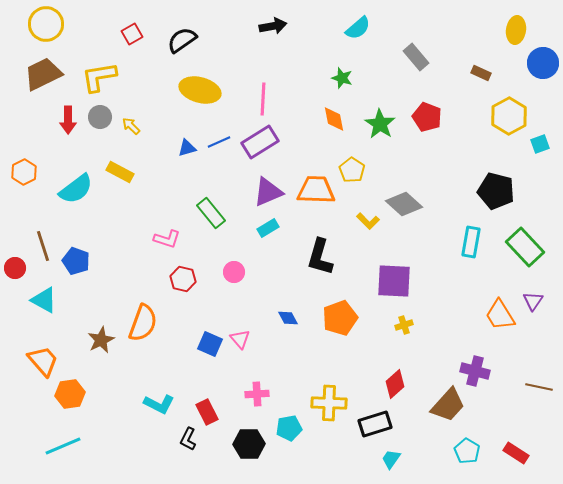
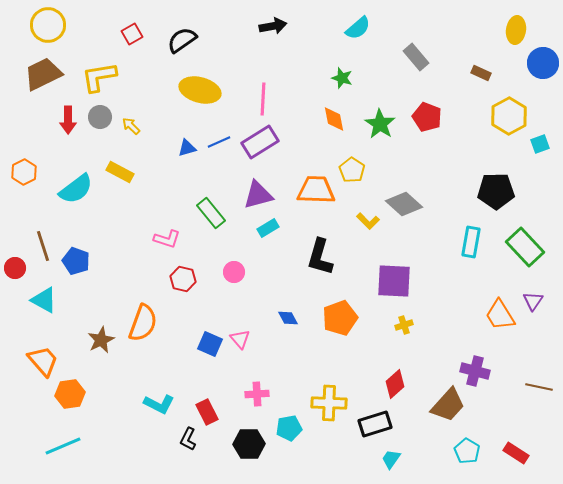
yellow circle at (46, 24): moved 2 px right, 1 px down
black pentagon at (496, 191): rotated 15 degrees counterclockwise
purple triangle at (268, 192): moved 10 px left, 3 px down; rotated 8 degrees clockwise
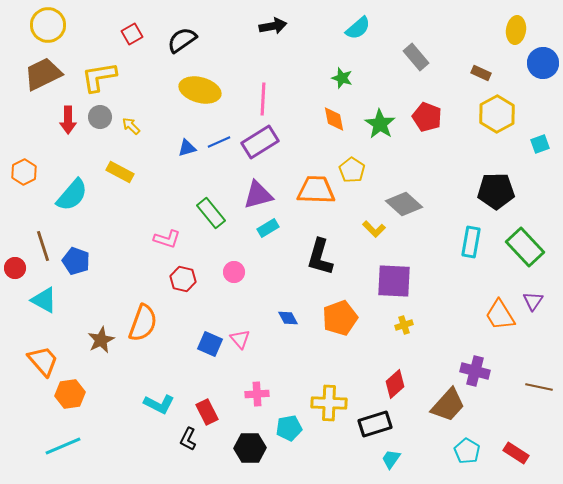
yellow hexagon at (509, 116): moved 12 px left, 2 px up
cyan semicircle at (76, 189): moved 4 px left, 6 px down; rotated 12 degrees counterclockwise
yellow L-shape at (368, 221): moved 6 px right, 8 px down
black hexagon at (249, 444): moved 1 px right, 4 px down
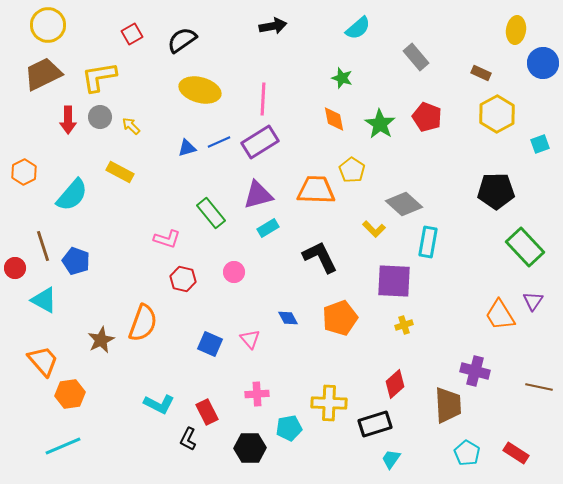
cyan rectangle at (471, 242): moved 43 px left
black L-shape at (320, 257): rotated 138 degrees clockwise
pink triangle at (240, 339): moved 10 px right
brown trapezoid at (448, 405): rotated 45 degrees counterclockwise
cyan pentagon at (467, 451): moved 2 px down
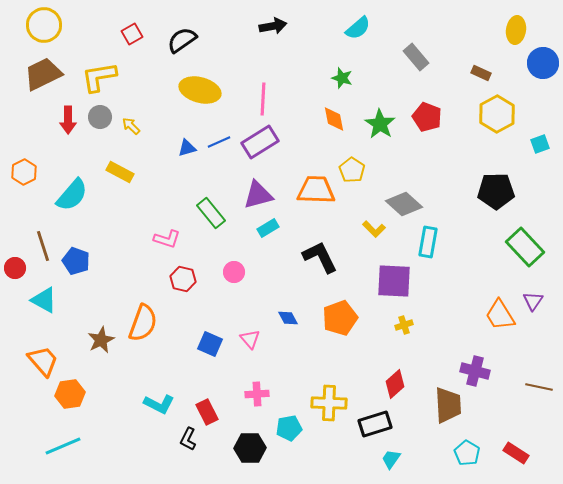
yellow circle at (48, 25): moved 4 px left
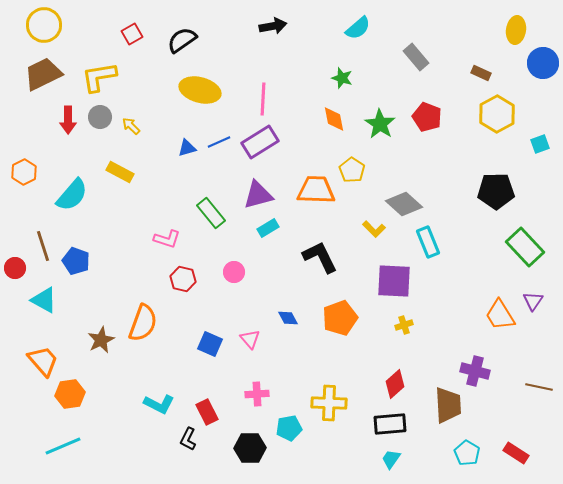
cyan rectangle at (428, 242): rotated 32 degrees counterclockwise
black rectangle at (375, 424): moved 15 px right; rotated 12 degrees clockwise
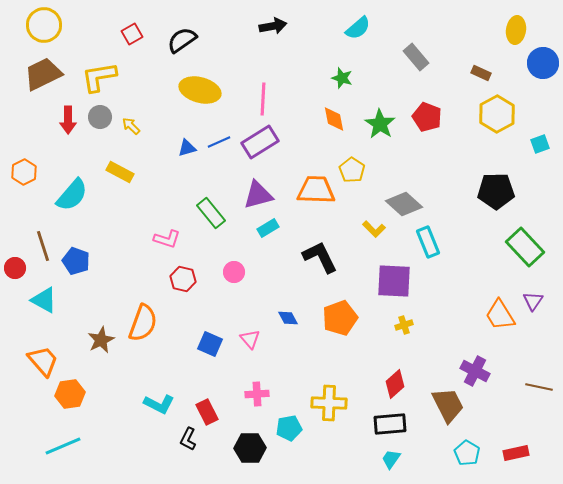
purple cross at (475, 371): rotated 12 degrees clockwise
brown trapezoid at (448, 405): rotated 24 degrees counterclockwise
red rectangle at (516, 453): rotated 45 degrees counterclockwise
